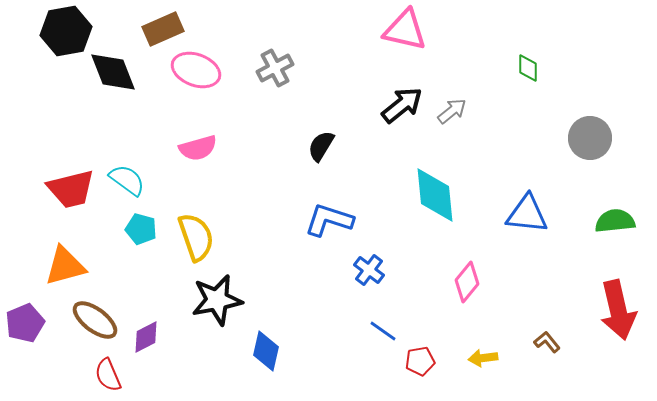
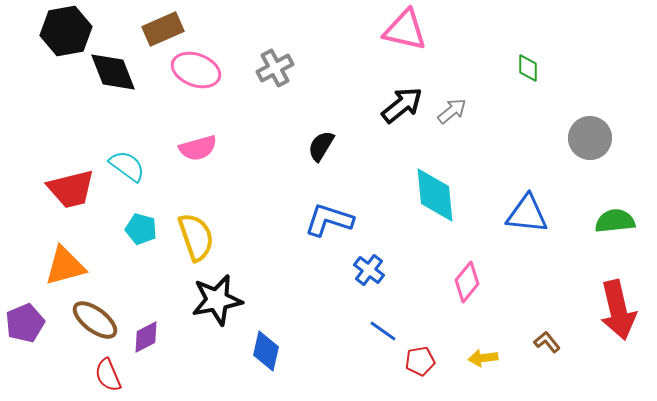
cyan semicircle: moved 14 px up
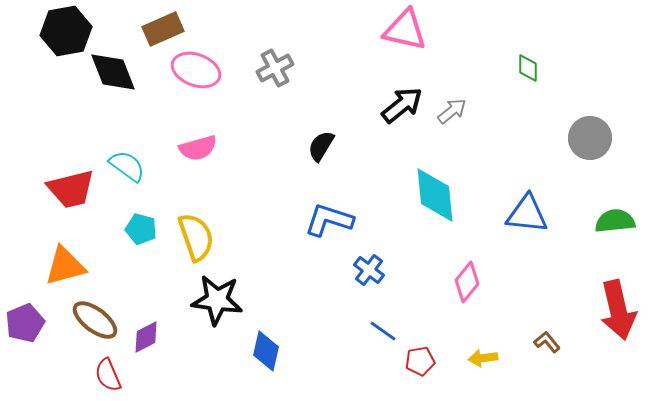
black star: rotated 18 degrees clockwise
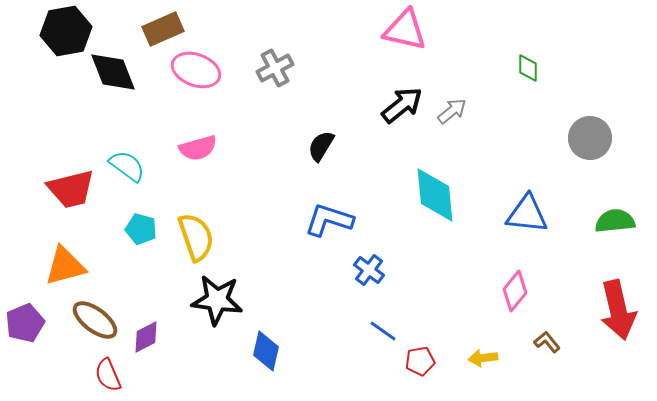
pink diamond: moved 48 px right, 9 px down
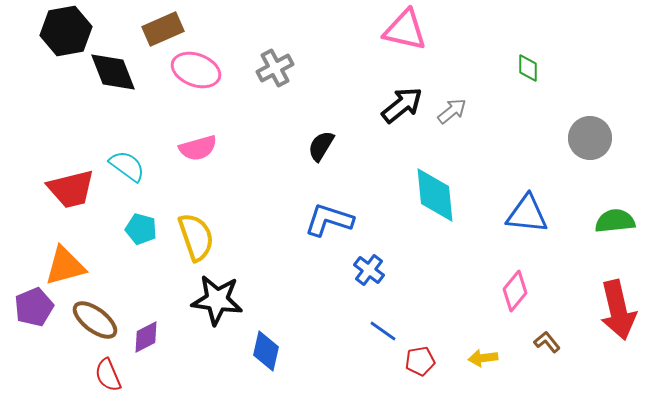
purple pentagon: moved 9 px right, 16 px up
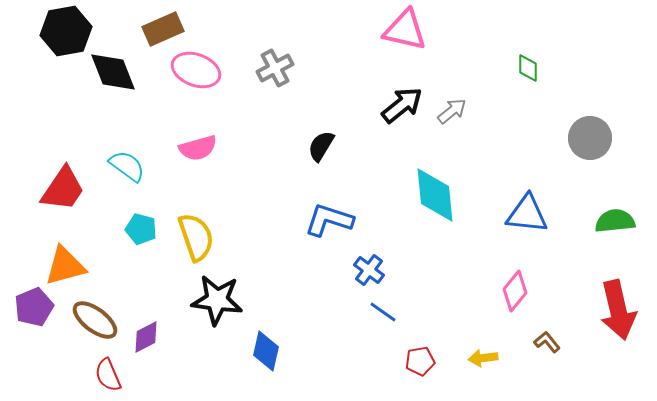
red trapezoid: moved 8 px left; rotated 42 degrees counterclockwise
blue line: moved 19 px up
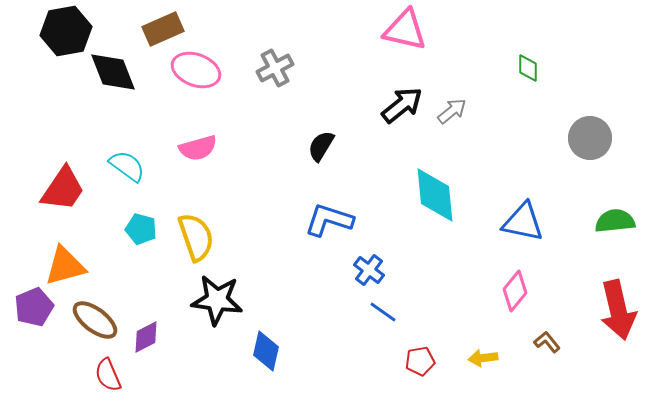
blue triangle: moved 4 px left, 8 px down; rotated 6 degrees clockwise
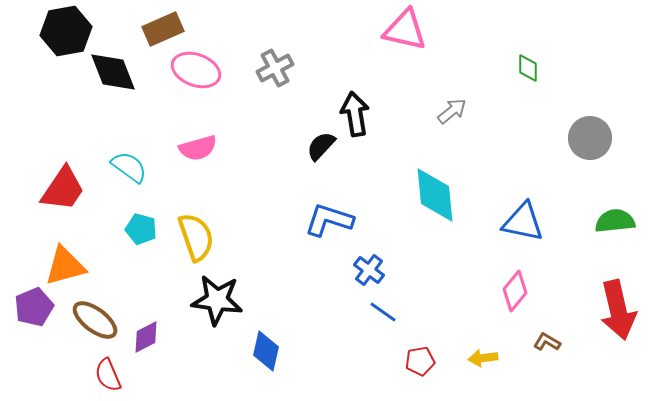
black arrow: moved 47 px left, 9 px down; rotated 60 degrees counterclockwise
black semicircle: rotated 12 degrees clockwise
cyan semicircle: moved 2 px right, 1 px down
brown L-shape: rotated 20 degrees counterclockwise
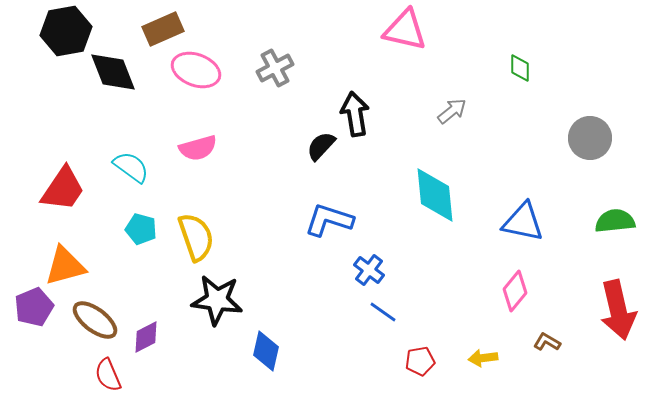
green diamond: moved 8 px left
cyan semicircle: moved 2 px right
